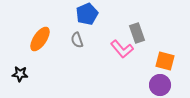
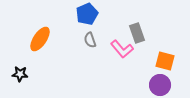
gray semicircle: moved 13 px right
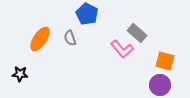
blue pentagon: rotated 20 degrees counterclockwise
gray rectangle: rotated 30 degrees counterclockwise
gray semicircle: moved 20 px left, 2 px up
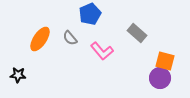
blue pentagon: moved 3 px right; rotated 20 degrees clockwise
gray semicircle: rotated 21 degrees counterclockwise
pink L-shape: moved 20 px left, 2 px down
black star: moved 2 px left, 1 px down
purple circle: moved 7 px up
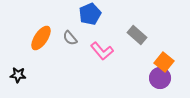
gray rectangle: moved 2 px down
orange ellipse: moved 1 px right, 1 px up
orange square: moved 1 px left, 1 px down; rotated 24 degrees clockwise
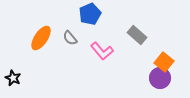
black star: moved 5 px left, 3 px down; rotated 21 degrees clockwise
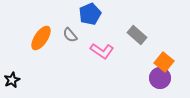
gray semicircle: moved 3 px up
pink L-shape: rotated 15 degrees counterclockwise
black star: moved 1 px left, 2 px down; rotated 21 degrees clockwise
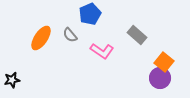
black star: rotated 14 degrees clockwise
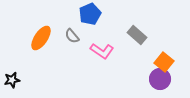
gray semicircle: moved 2 px right, 1 px down
purple circle: moved 1 px down
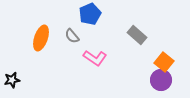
orange ellipse: rotated 15 degrees counterclockwise
pink L-shape: moved 7 px left, 7 px down
purple circle: moved 1 px right, 1 px down
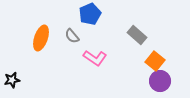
orange square: moved 9 px left, 1 px up
purple circle: moved 1 px left, 1 px down
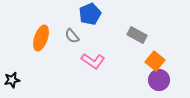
gray rectangle: rotated 12 degrees counterclockwise
pink L-shape: moved 2 px left, 3 px down
purple circle: moved 1 px left, 1 px up
